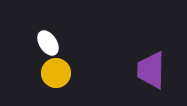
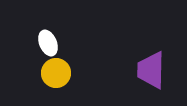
white ellipse: rotated 10 degrees clockwise
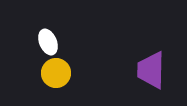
white ellipse: moved 1 px up
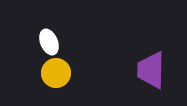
white ellipse: moved 1 px right
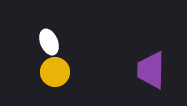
yellow circle: moved 1 px left, 1 px up
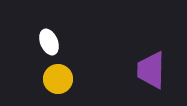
yellow circle: moved 3 px right, 7 px down
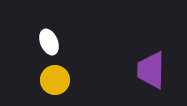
yellow circle: moved 3 px left, 1 px down
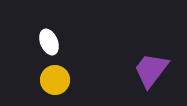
purple trapezoid: rotated 36 degrees clockwise
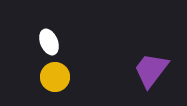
yellow circle: moved 3 px up
